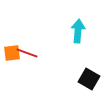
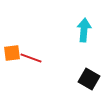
cyan arrow: moved 6 px right, 1 px up
red line: moved 4 px right, 5 px down
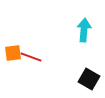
orange square: moved 1 px right
red line: moved 1 px up
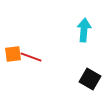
orange square: moved 1 px down
black square: moved 1 px right
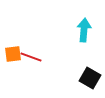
black square: moved 1 px up
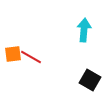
red line: rotated 10 degrees clockwise
black square: moved 2 px down
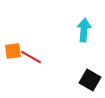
orange square: moved 3 px up
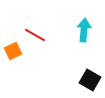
orange square: rotated 18 degrees counterclockwise
red line: moved 4 px right, 22 px up
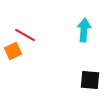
red line: moved 10 px left
black square: rotated 25 degrees counterclockwise
